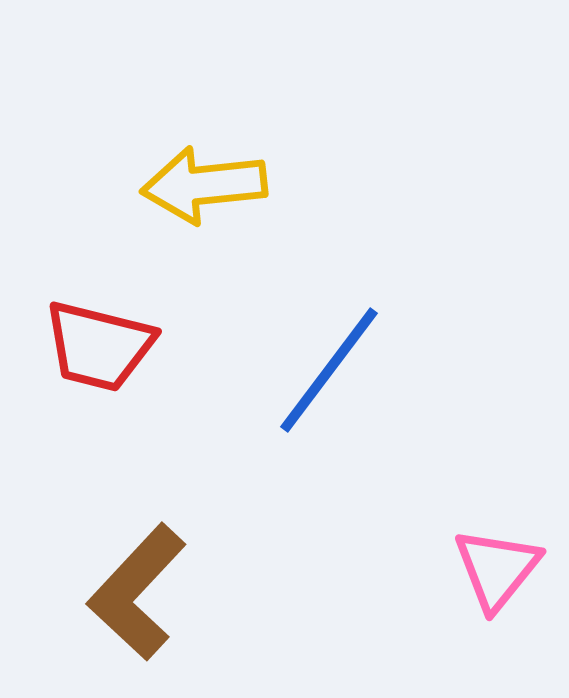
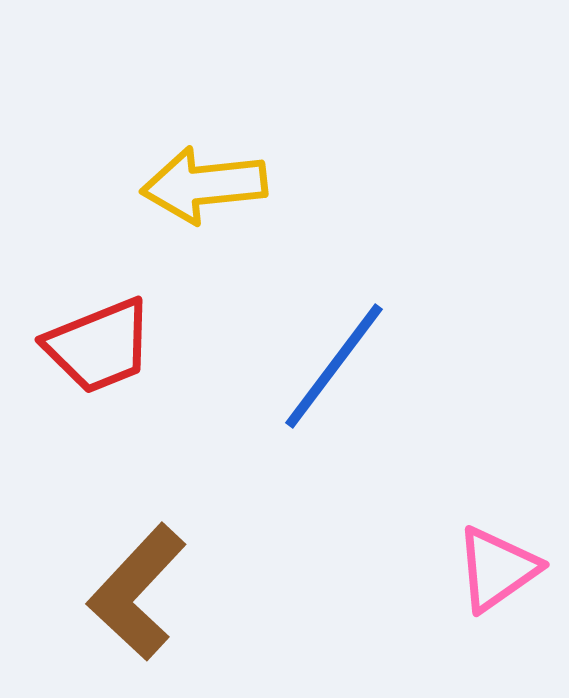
red trapezoid: rotated 36 degrees counterclockwise
blue line: moved 5 px right, 4 px up
pink triangle: rotated 16 degrees clockwise
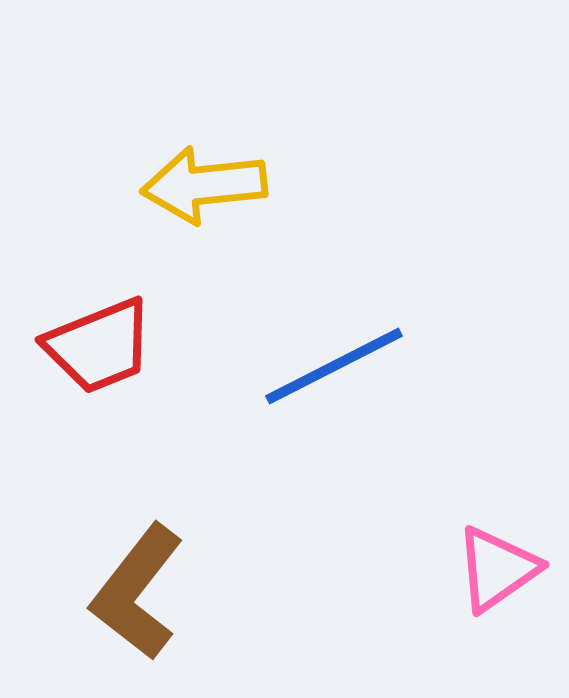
blue line: rotated 26 degrees clockwise
brown L-shape: rotated 5 degrees counterclockwise
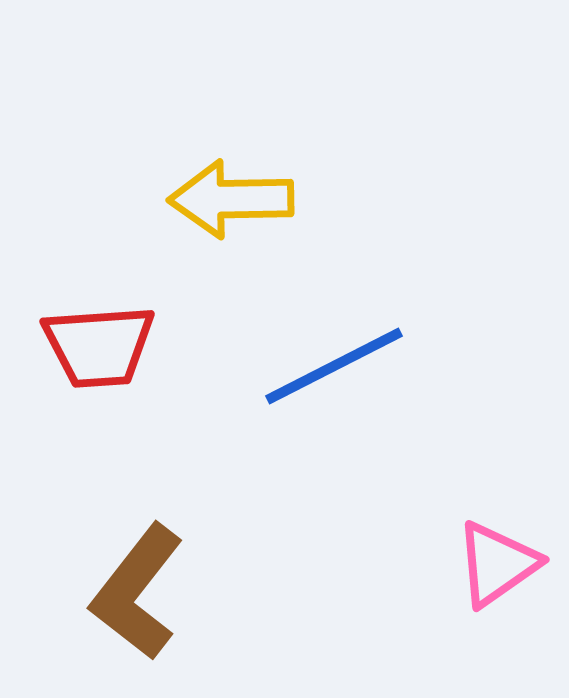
yellow arrow: moved 27 px right, 14 px down; rotated 5 degrees clockwise
red trapezoid: rotated 18 degrees clockwise
pink triangle: moved 5 px up
